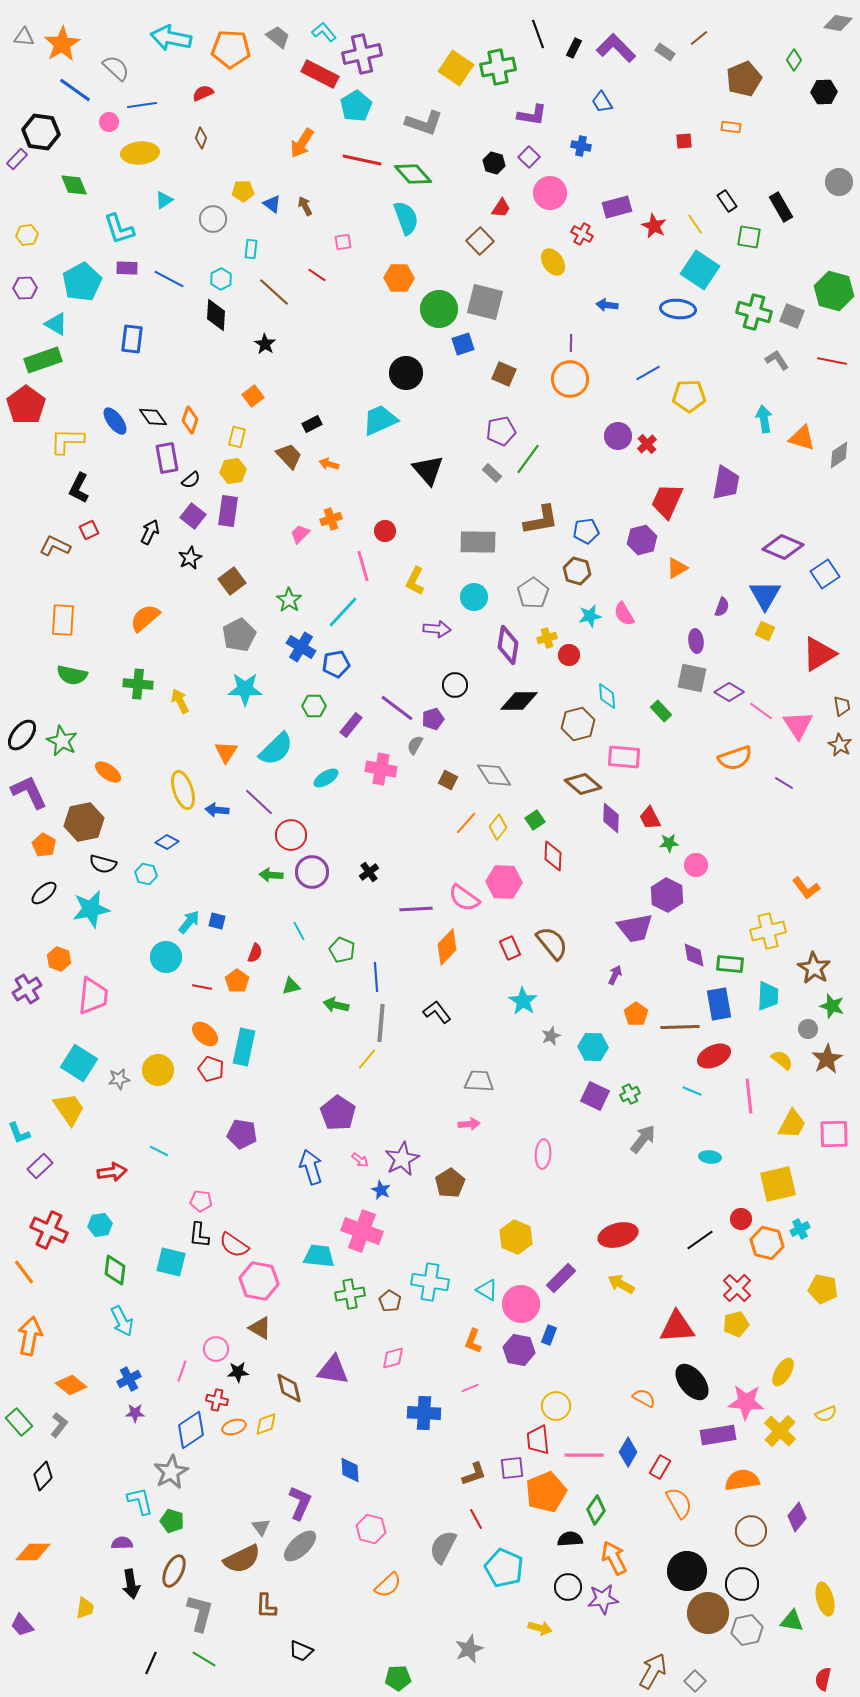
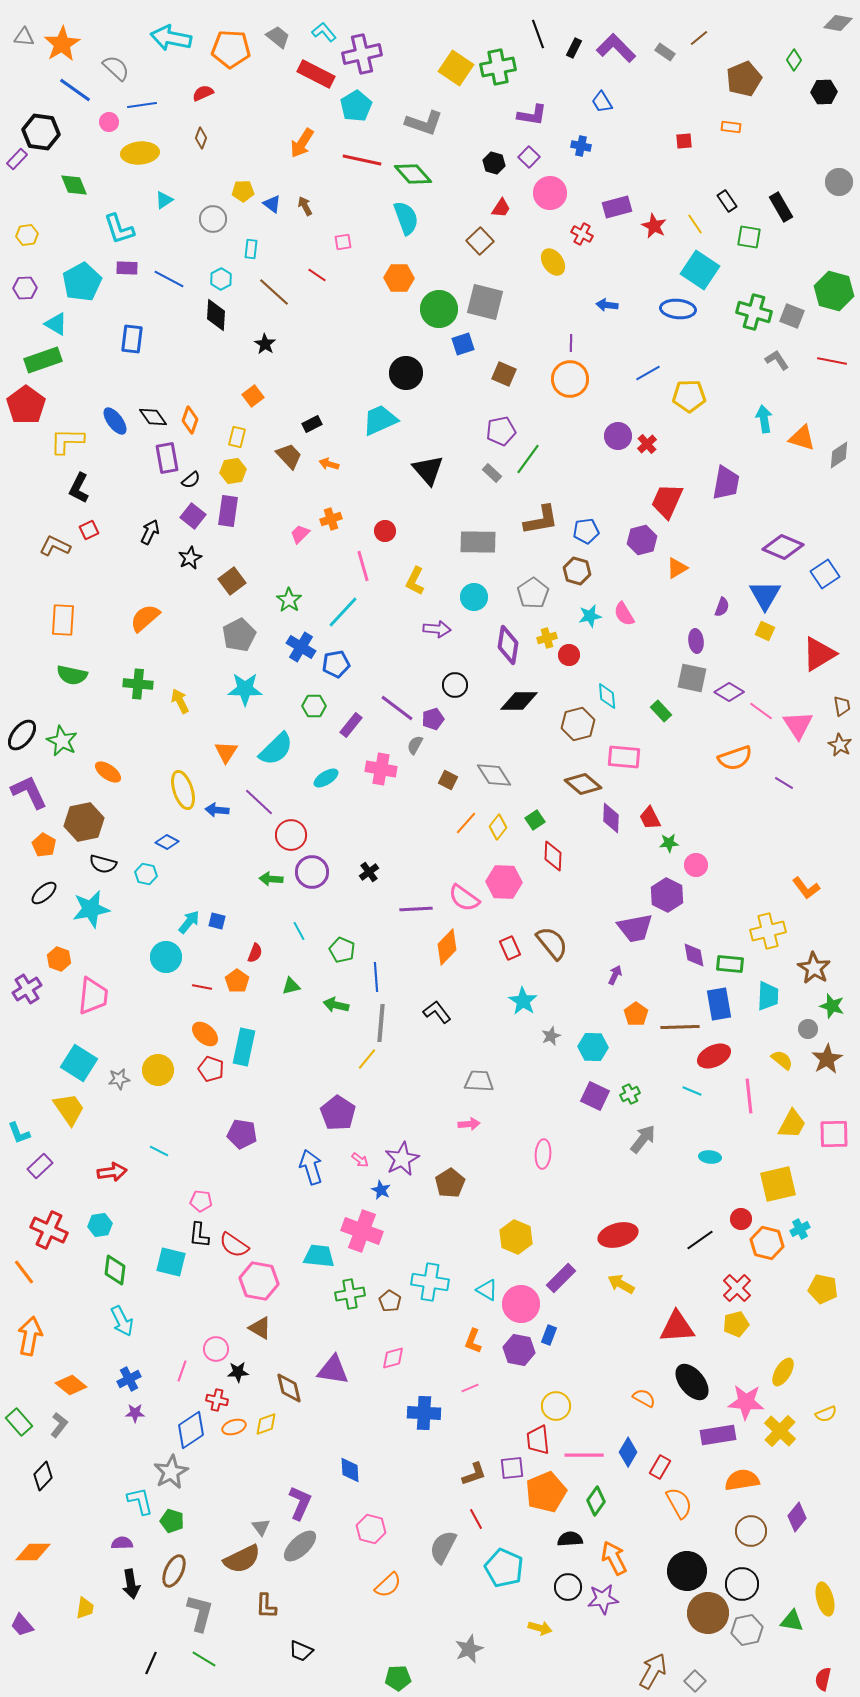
red rectangle at (320, 74): moved 4 px left
green arrow at (271, 875): moved 4 px down
green diamond at (596, 1510): moved 9 px up
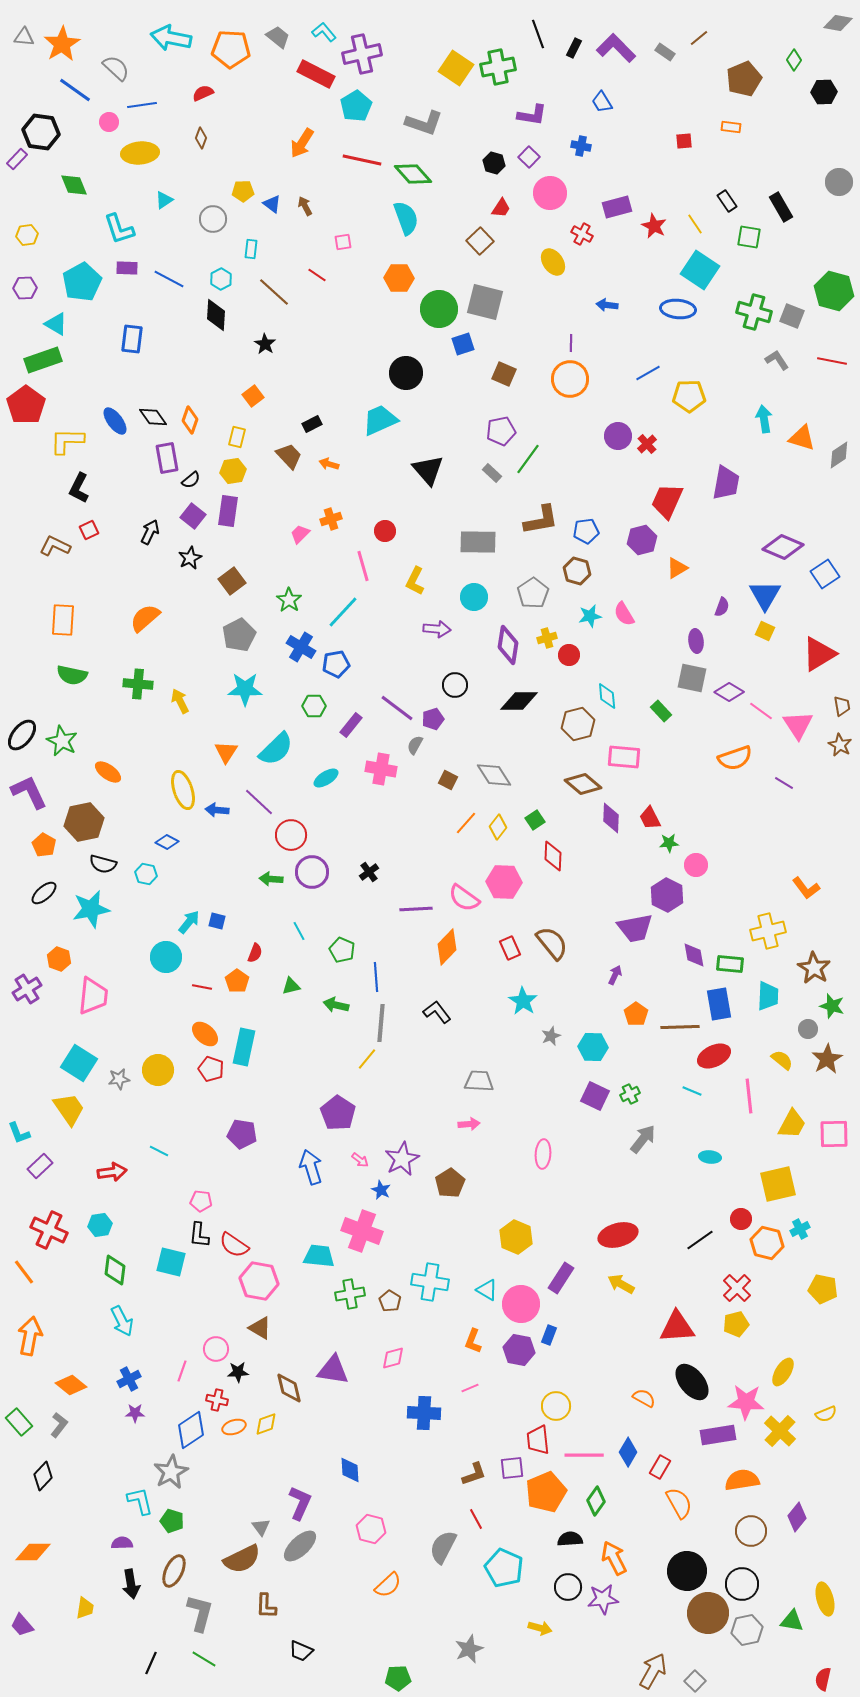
purple rectangle at (561, 1278): rotated 12 degrees counterclockwise
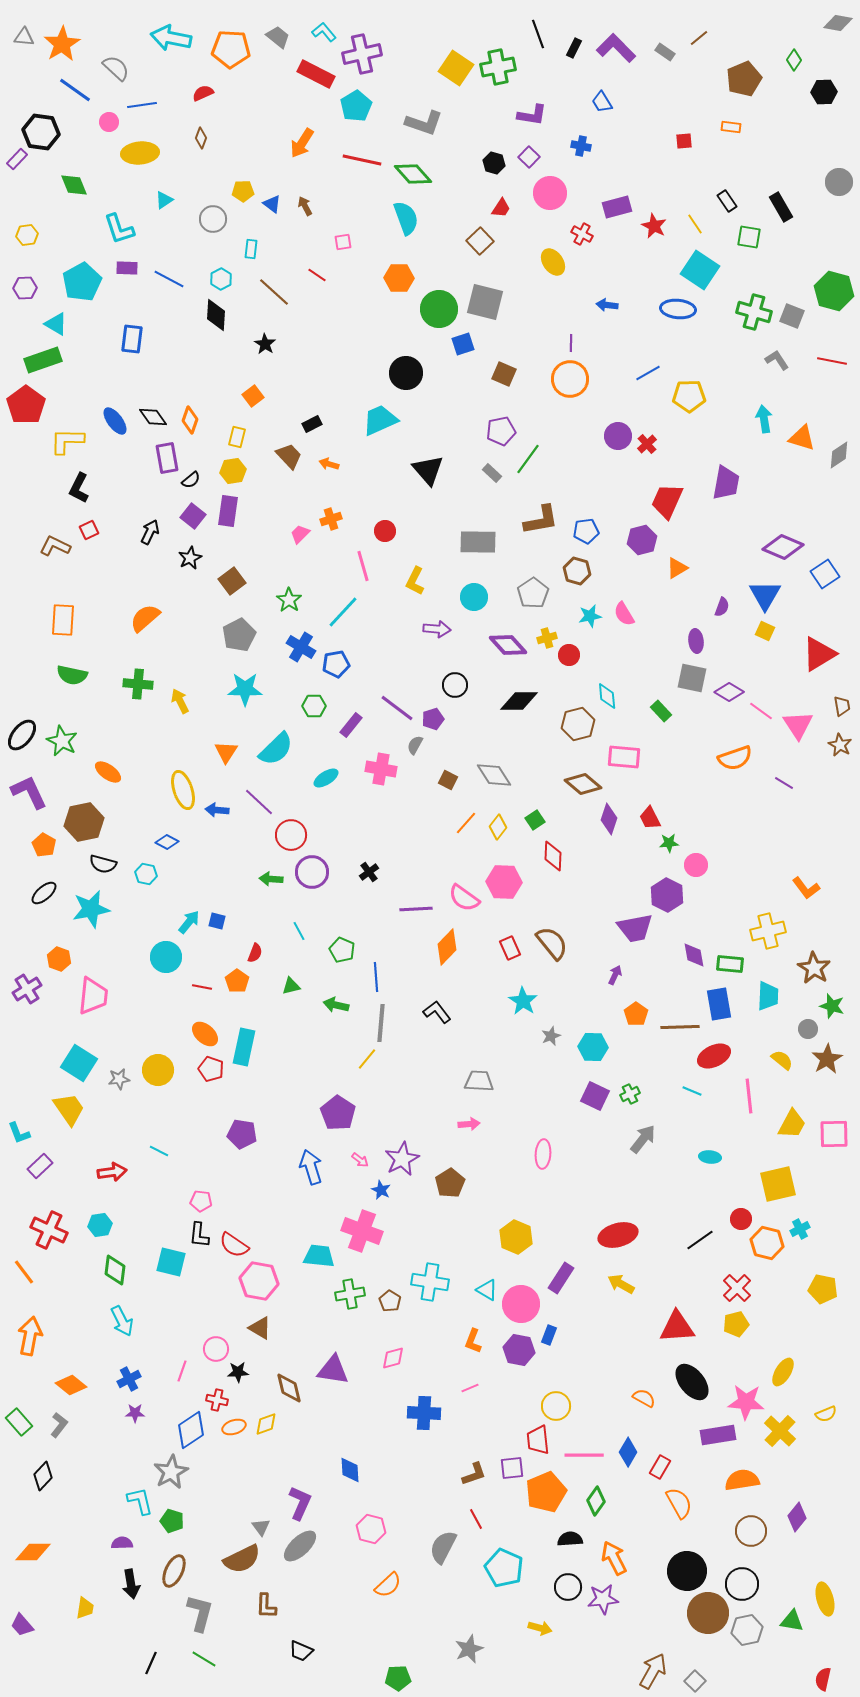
purple diamond at (508, 645): rotated 51 degrees counterclockwise
purple diamond at (611, 818): moved 2 px left, 1 px down; rotated 16 degrees clockwise
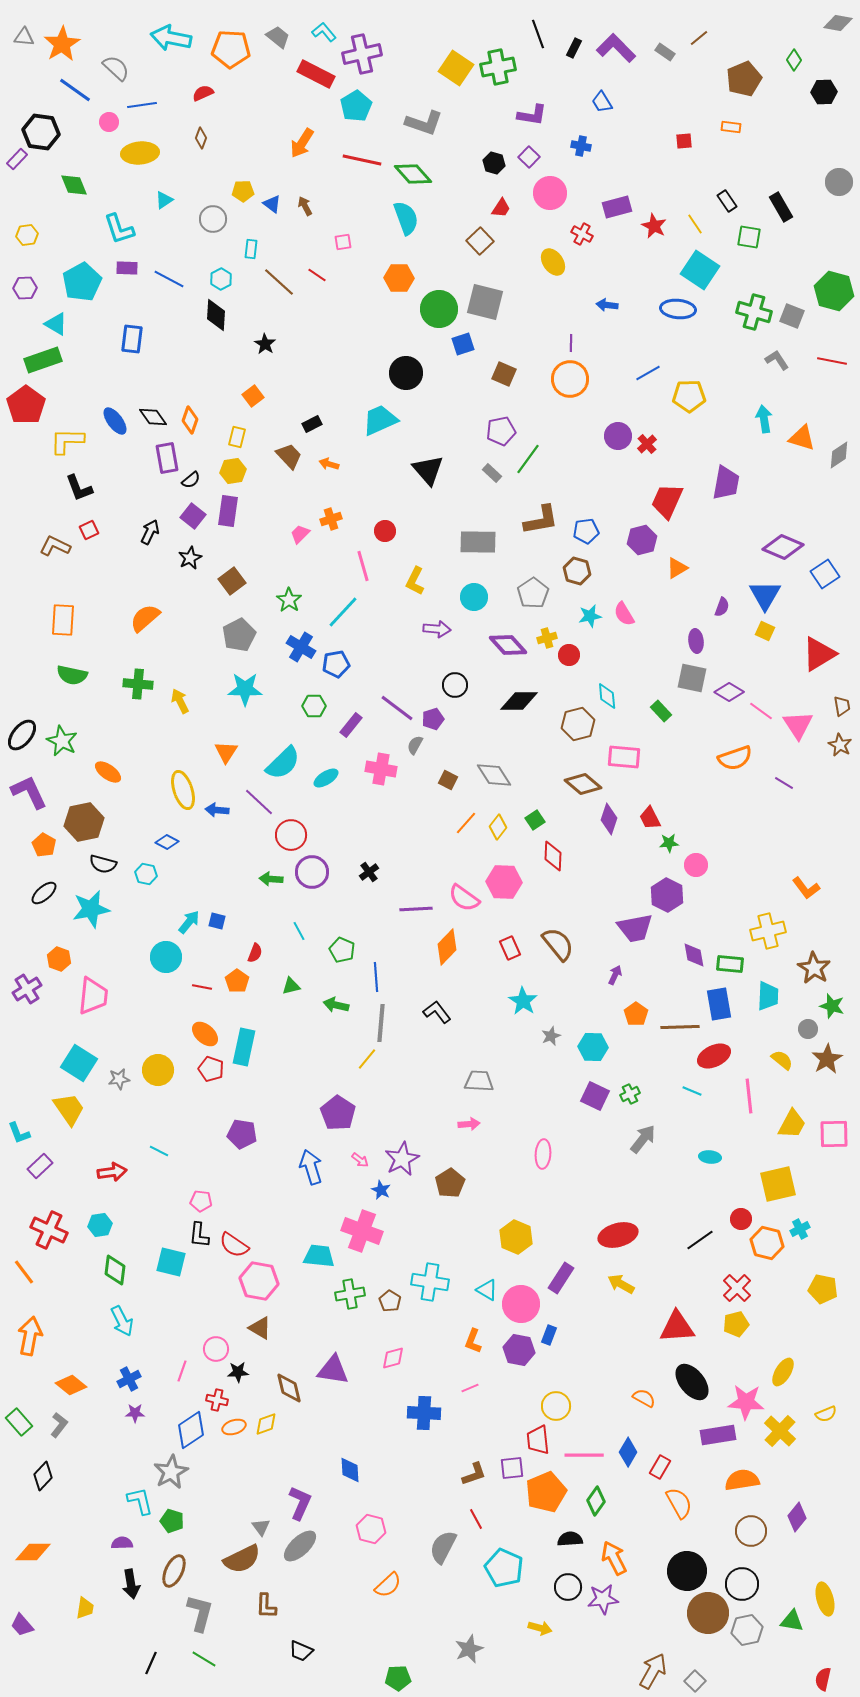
brown line at (274, 292): moved 5 px right, 10 px up
black L-shape at (79, 488): rotated 48 degrees counterclockwise
cyan semicircle at (276, 749): moved 7 px right, 14 px down
brown semicircle at (552, 943): moved 6 px right, 1 px down
